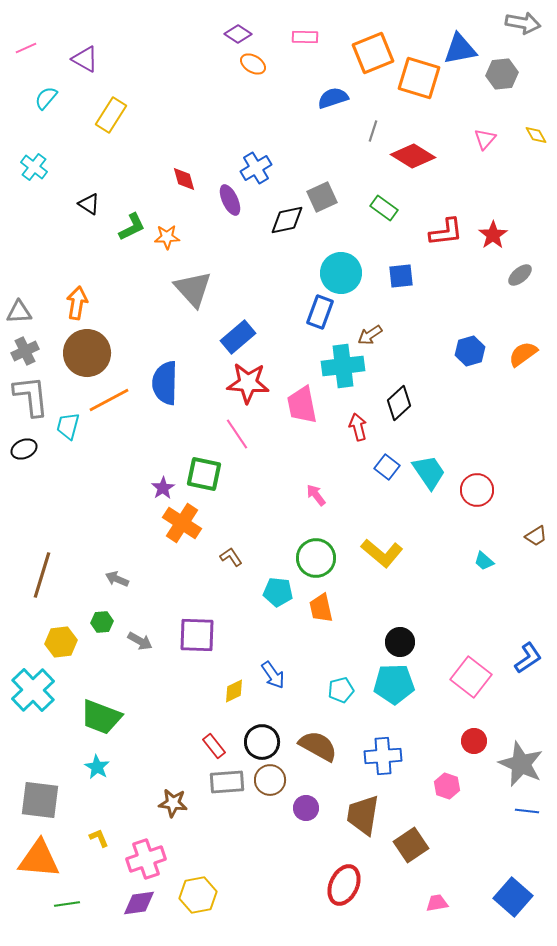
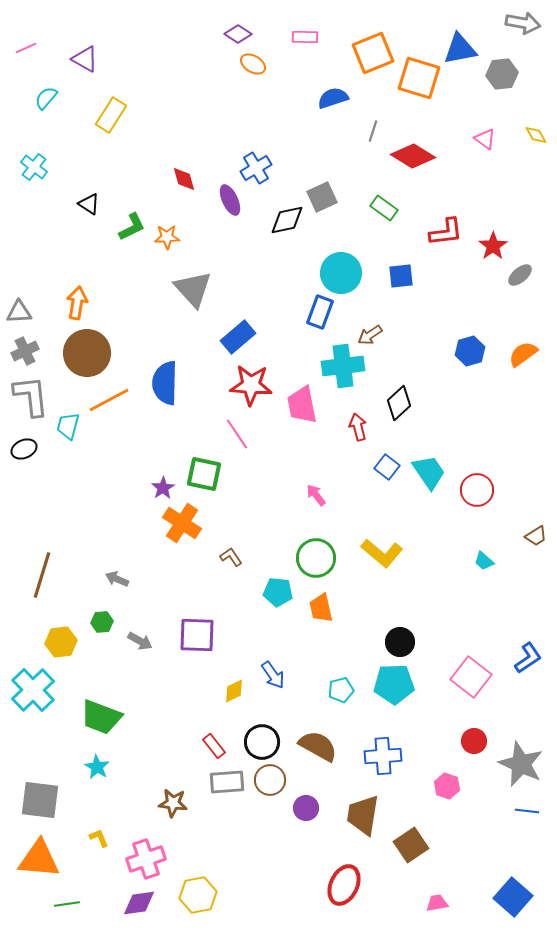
pink triangle at (485, 139): rotated 35 degrees counterclockwise
red star at (493, 235): moved 11 px down
red star at (248, 383): moved 3 px right, 2 px down
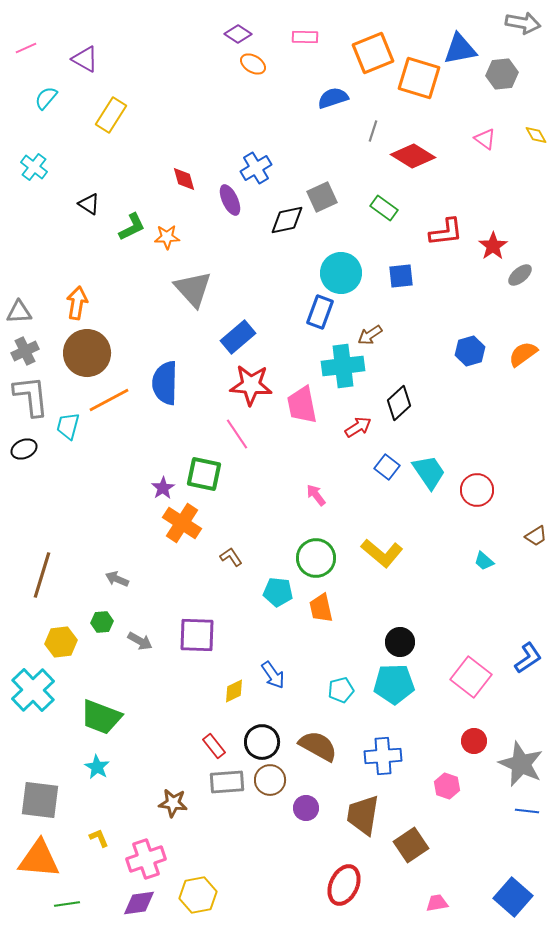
red arrow at (358, 427): rotated 72 degrees clockwise
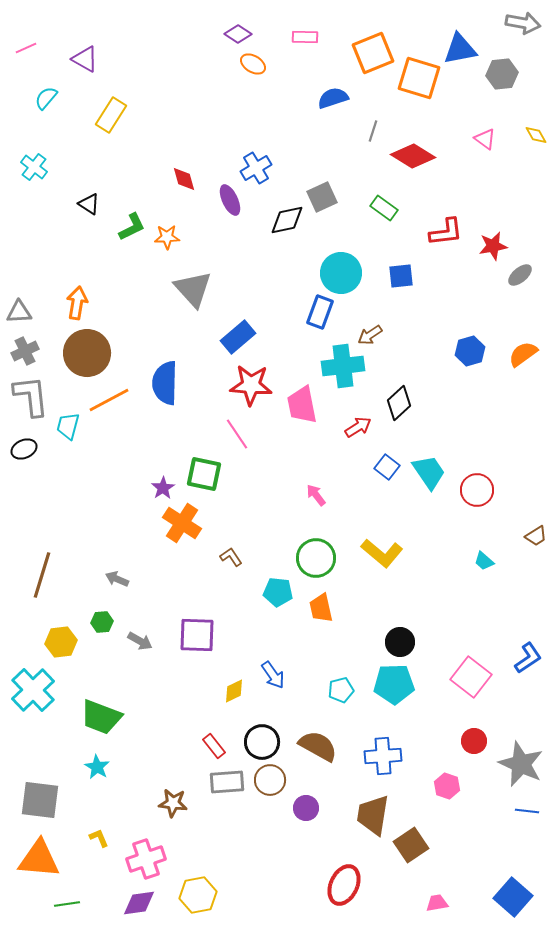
red star at (493, 246): rotated 24 degrees clockwise
brown trapezoid at (363, 815): moved 10 px right
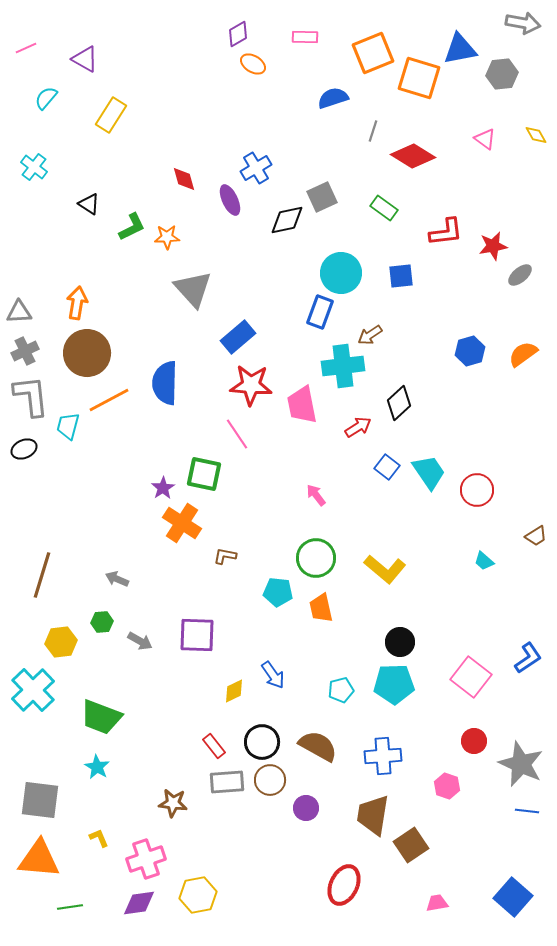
purple diamond at (238, 34): rotated 64 degrees counterclockwise
yellow L-shape at (382, 553): moved 3 px right, 16 px down
brown L-shape at (231, 557): moved 6 px left, 1 px up; rotated 45 degrees counterclockwise
green line at (67, 904): moved 3 px right, 3 px down
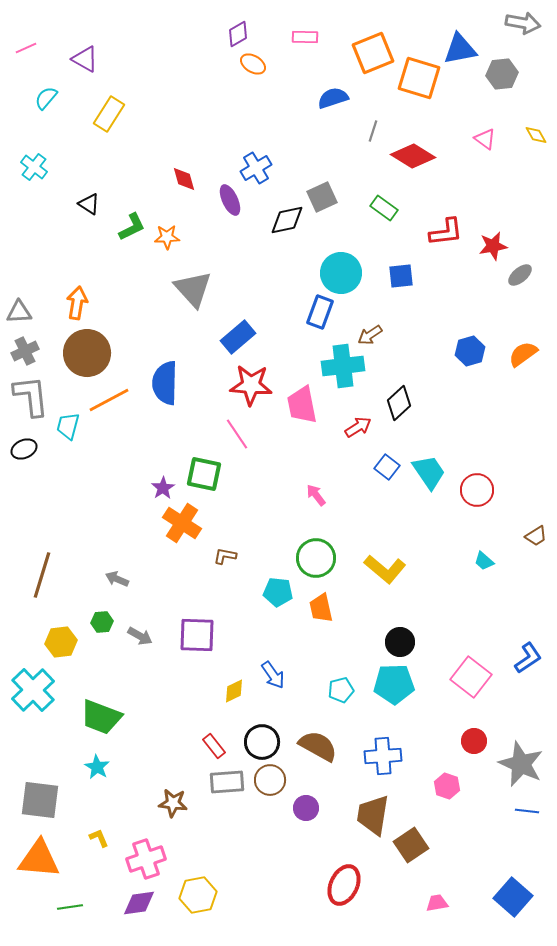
yellow rectangle at (111, 115): moved 2 px left, 1 px up
gray arrow at (140, 641): moved 5 px up
